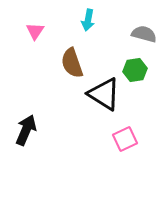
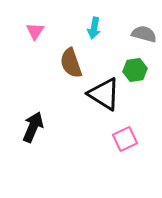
cyan arrow: moved 6 px right, 8 px down
brown semicircle: moved 1 px left
black arrow: moved 7 px right, 3 px up
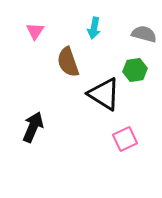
brown semicircle: moved 3 px left, 1 px up
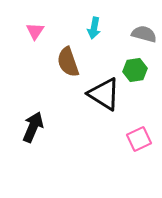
pink square: moved 14 px right
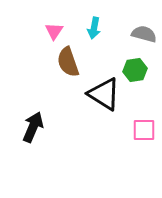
pink triangle: moved 19 px right
pink square: moved 5 px right, 9 px up; rotated 25 degrees clockwise
